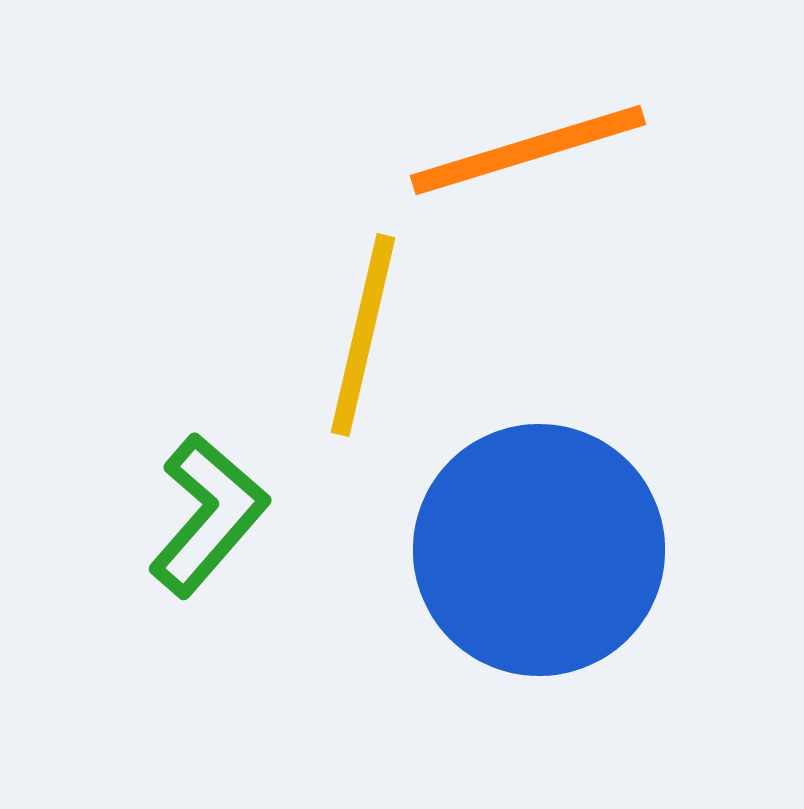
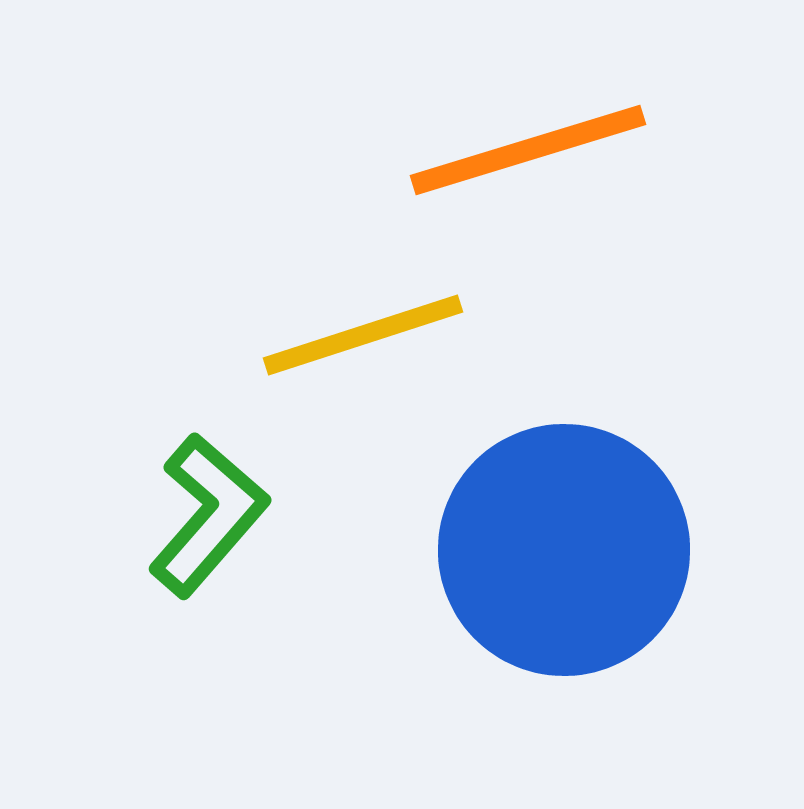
yellow line: rotated 59 degrees clockwise
blue circle: moved 25 px right
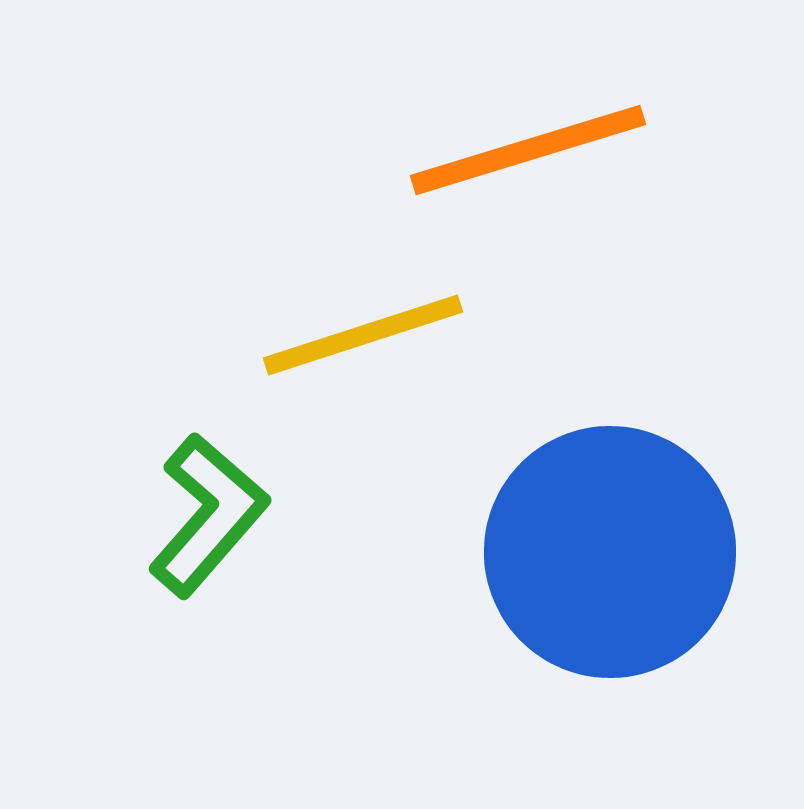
blue circle: moved 46 px right, 2 px down
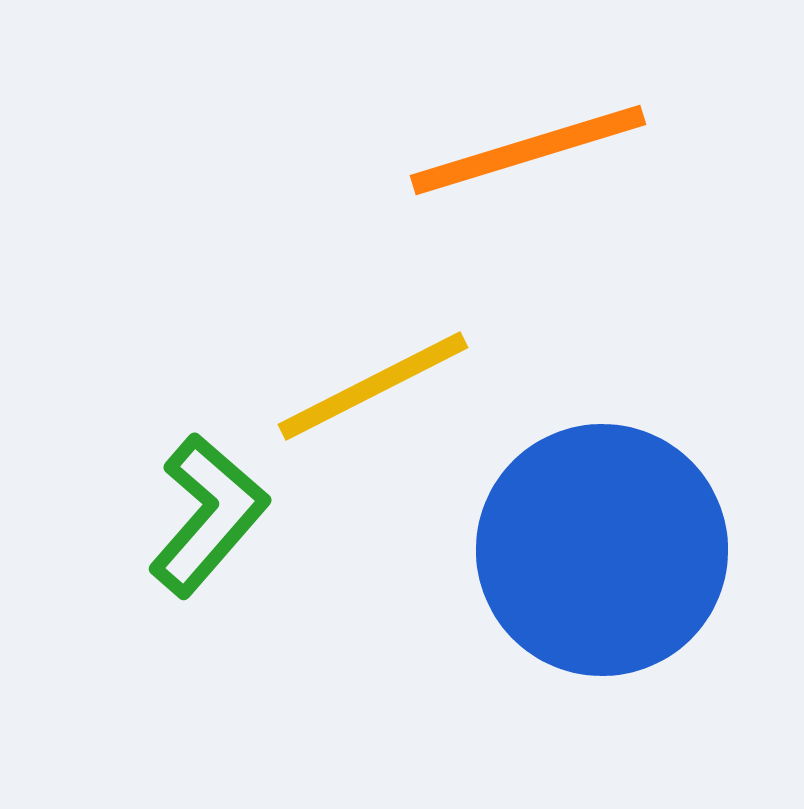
yellow line: moved 10 px right, 51 px down; rotated 9 degrees counterclockwise
blue circle: moved 8 px left, 2 px up
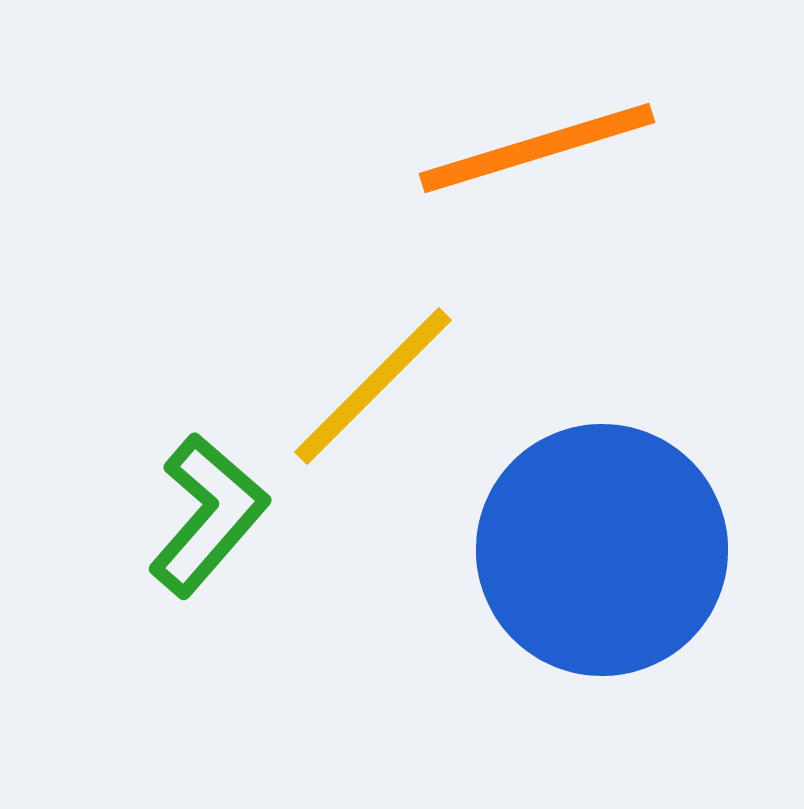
orange line: moved 9 px right, 2 px up
yellow line: rotated 18 degrees counterclockwise
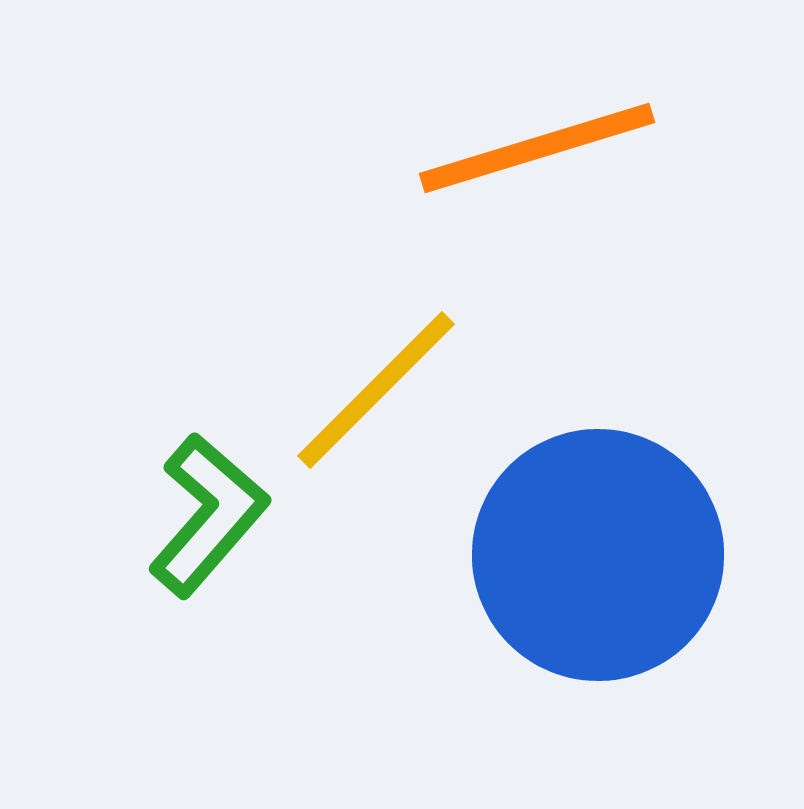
yellow line: moved 3 px right, 4 px down
blue circle: moved 4 px left, 5 px down
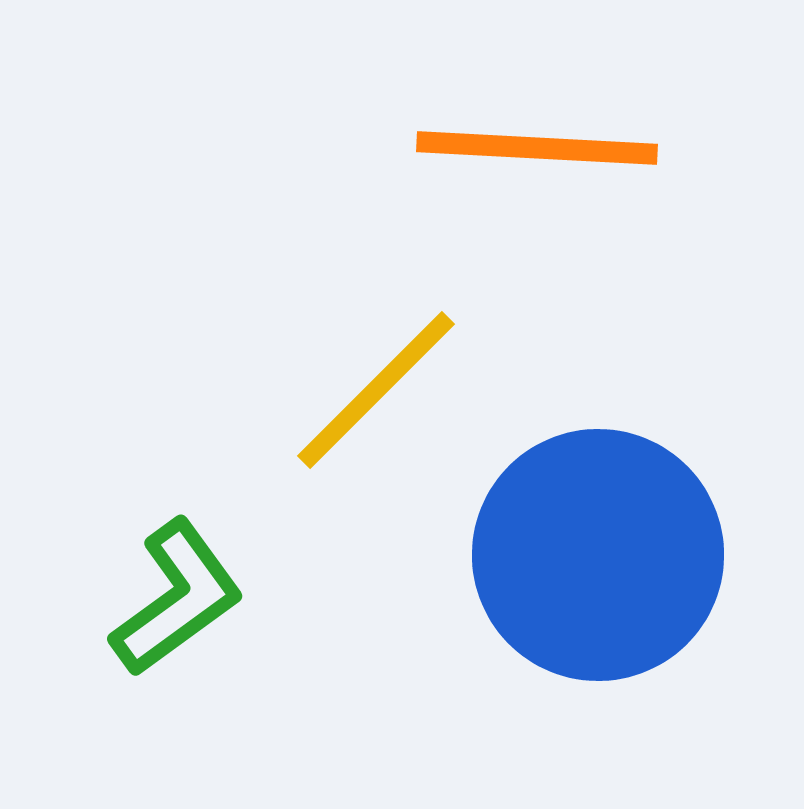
orange line: rotated 20 degrees clockwise
green L-shape: moved 31 px left, 83 px down; rotated 13 degrees clockwise
